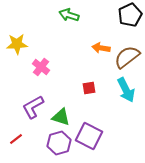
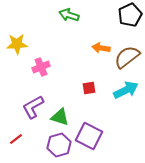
pink cross: rotated 30 degrees clockwise
cyan arrow: rotated 90 degrees counterclockwise
green triangle: moved 1 px left
purple hexagon: moved 2 px down
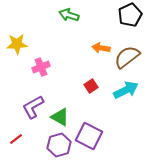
red square: moved 2 px right, 2 px up; rotated 24 degrees counterclockwise
green triangle: rotated 12 degrees clockwise
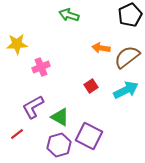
red line: moved 1 px right, 5 px up
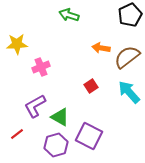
cyan arrow: moved 3 px right, 2 px down; rotated 105 degrees counterclockwise
purple L-shape: moved 2 px right, 1 px up
purple hexagon: moved 3 px left
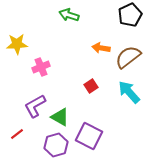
brown semicircle: moved 1 px right
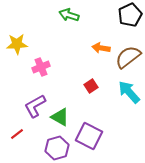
purple hexagon: moved 1 px right, 3 px down
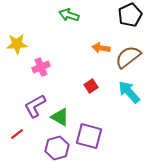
purple square: rotated 12 degrees counterclockwise
